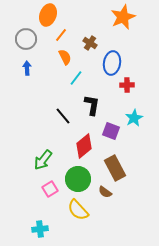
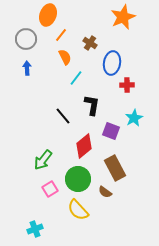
cyan cross: moved 5 px left; rotated 14 degrees counterclockwise
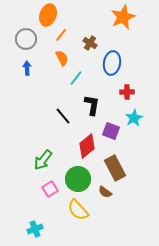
orange semicircle: moved 3 px left, 1 px down
red cross: moved 7 px down
red diamond: moved 3 px right
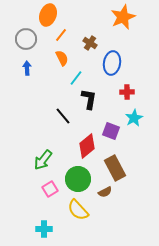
black L-shape: moved 3 px left, 6 px up
brown semicircle: rotated 64 degrees counterclockwise
cyan cross: moved 9 px right; rotated 21 degrees clockwise
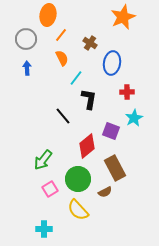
orange ellipse: rotated 10 degrees counterclockwise
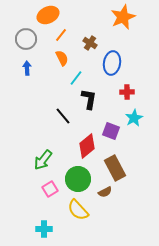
orange ellipse: rotated 55 degrees clockwise
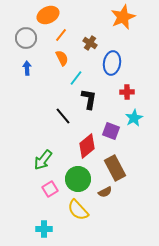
gray circle: moved 1 px up
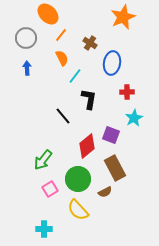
orange ellipse: moved 1 px up; rotated 70 degrees clockwise
cyan line: moved 1 px left, 2 px up
purple square: moved 4 px down
